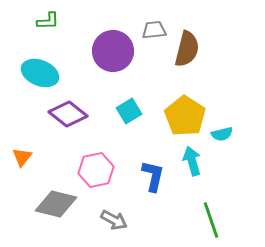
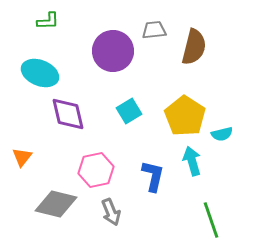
brown semicircle: moved 7 px right, 2 px up
purple diamond: rotated 39 degrees clockwise
gray arrow: moved 3 px left, 8 px up; rotated 40 degrees clockwise
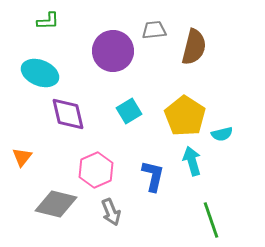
pink hexagon: rotated 12 degrees counterclockwise
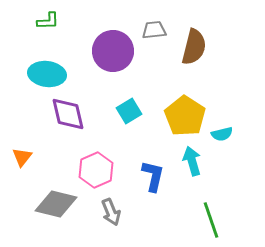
cyan ellipse: moved 7 px right, 1 px down; rotated 15 degrees counterclockwise
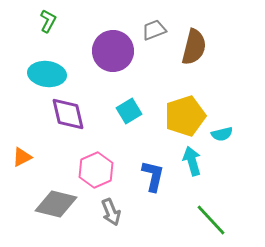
green L-shape: rotated 60 degrees counterclockwise
gray trapezoid: rotated 15 degrees counterclockwise
yellow pentagon: rotated 21 degrees clockwise
orange triangle: rotated 25 degrees clockwise
green line: rotated 24 degrees counterclockwise
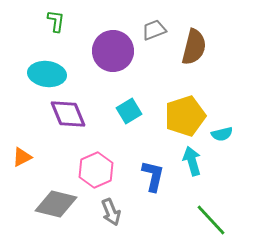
green L-shape: moved 8 px right; rotated 20 degrees counterclockwise
purple diamond: rotated 9 degrees counterclockwise
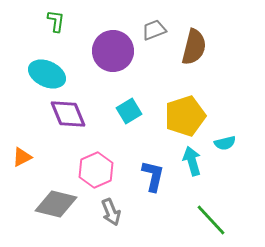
cyan ellipse: rotated 18 degrees clockwise
cyan semicircle: moved 3 px right, 9 px down
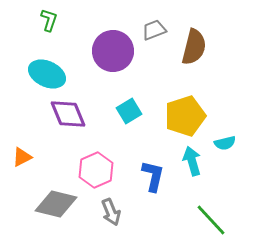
green L-shape: moved 7 px left, 1 px up; rotated 10 degrees clockwise
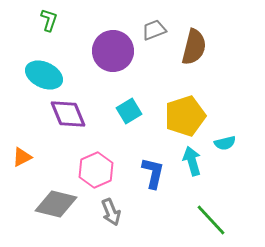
cyan ellipse: moved 3 px left, 1 px down
blue L-shape: moved 3 px up
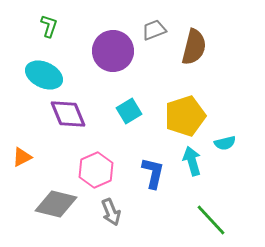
green L-shape: moved 6 px down
